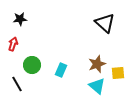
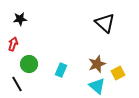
green circle: moved 3 px left, 1 px up
yellow square: rotated 24 degrees counterclockwise
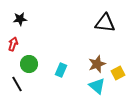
black triangle: rotated 35 degrees counterclockwise
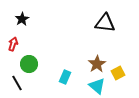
black star: moved 2 px right; rotated 24 degrees counterclockwise
brown star: rotated 12 degrees counterclockwise
cyan rectangle: moved 4 px right, 7 px down
black line: moved 1 px up
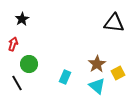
black triangle: moved 9 px right
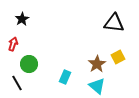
yellow square: moved 16 px up
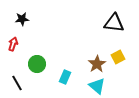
black star: rotated 24 degrees clockwise
green circle: moved 8 px right
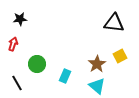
black star: moved 2 px left
yellow square: moved 2 px right, 1 px up
cyan rectangle: moved 1 px up
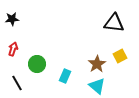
black star: moved 8 px left
red arrow: moved 5 px down
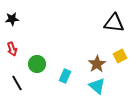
red arrow: moved 1 px left; rotated 144 degrees clockwise
